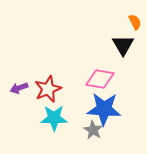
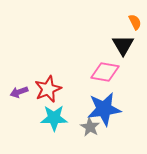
pink diamond: moved 5 px right, 7 px up
purple arrow: moved 4 px down
blue star: rotated 12 degrees counterclockwise
gray star: moved 3 px left, 3 px up
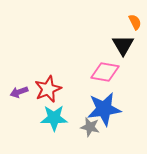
gray star: rotated 18 degrees counterclockwise
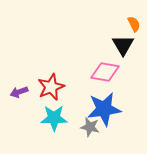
orange semicircle: moved 1 px left, 2 px down
red star: moved 3 px right, 2 px up
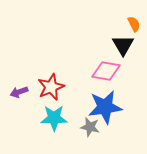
pink diamond: moved 1 px right, 1 px up
blue star: moved 1 px right, 2 px up
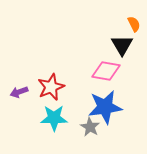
black triangle: moved 1 px left
gray star: rotated 18 degrees clockwise
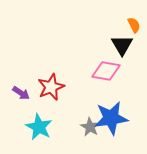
orange semicircle: moved 1 px down
purple arrow: moved 2 px right, 1 px down; rotated 126 degrees counterclockwise
blue star: moved 6 px right, 11 px down
cyan star: moved 15 px left, 9 px down; rotated 28 degrees clockwise
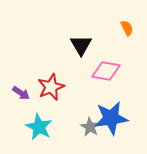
orange semicircle: moved 7 px left, 3 px down
black triangle: moved 41 px left
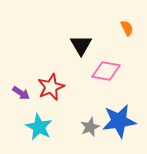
blue star: moved 8 px right, 3 px down
gray star: rotated 18 degrees clockwise
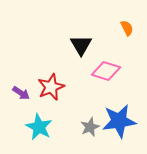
pink diamond: rotated 8 degrees clockwise
